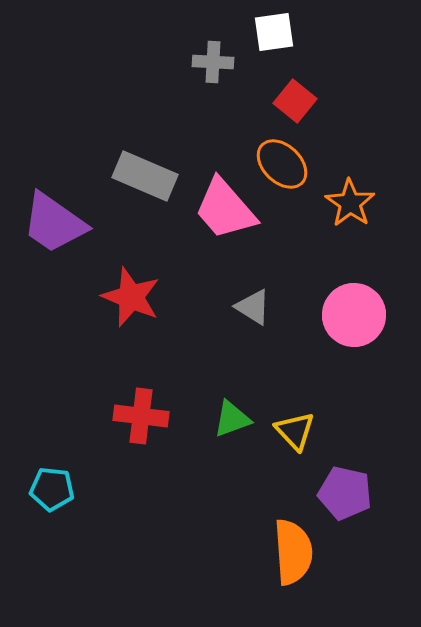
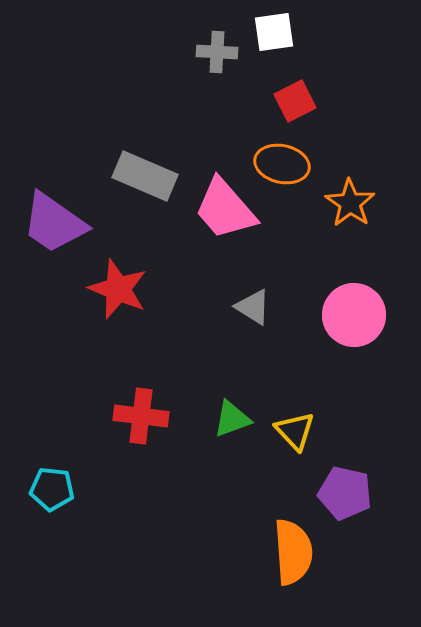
gray cross: moved 4 px right, 10 px up
red square: rotated 24 degrees clockwise
orange ellipse: rotated 32 degrees counterclockwise
red star: moved 13 px left, 8 px up
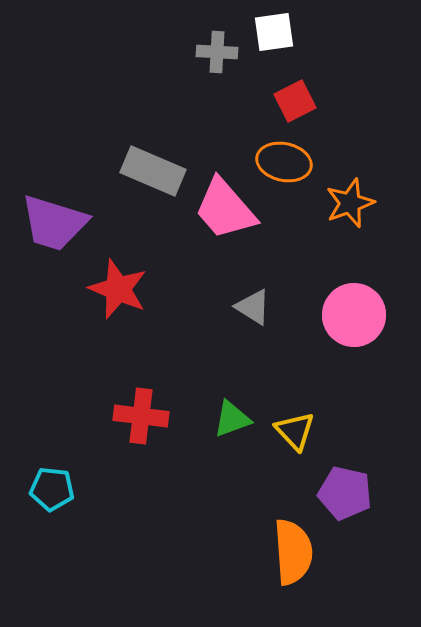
orange ellipse: moved 2 px right, 2 px up
gray rectangle: moved 8 px right, 5 px up
orange star: rotated 18 degrees clockwise
purple trapezoid: rotated 18 degrees counterclockwise
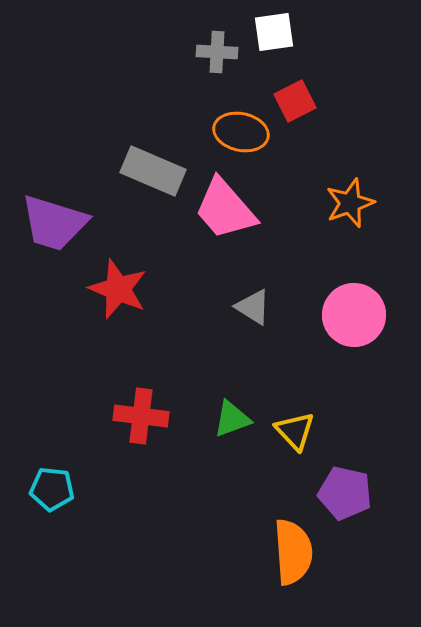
orange ellipse: moved 43 px left, 30 px up
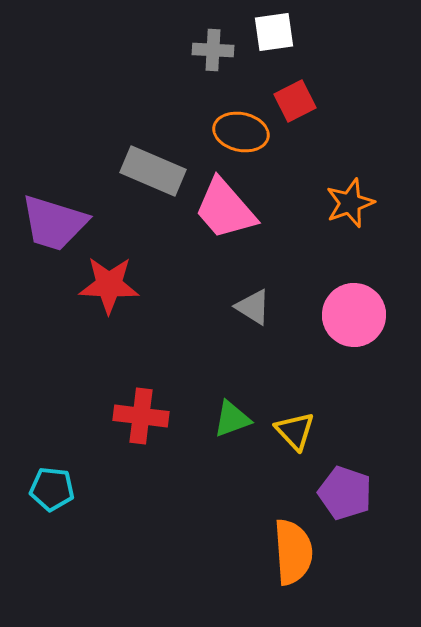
gray cross: moved 4 px left, 2 px up
red star: moved 9 px left, 4 px up; rotated 20 degrees counterclockwise
purple pentagon: rotated 6 degrees clockwise
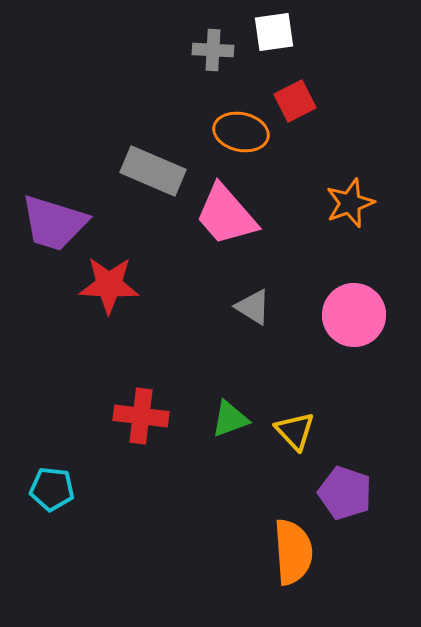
pink trapezoid: moved 1 px right, 6 px down
green triangle: moved 2 px left
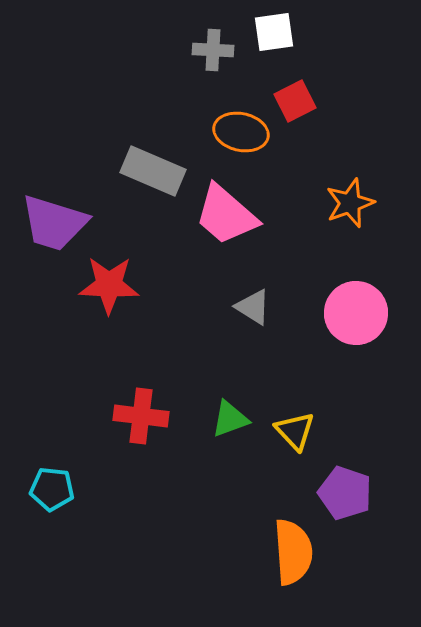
pink trapezoid: rotated 8 degrees counterclockwise
pink circle: moved 2 px right, 2 px up
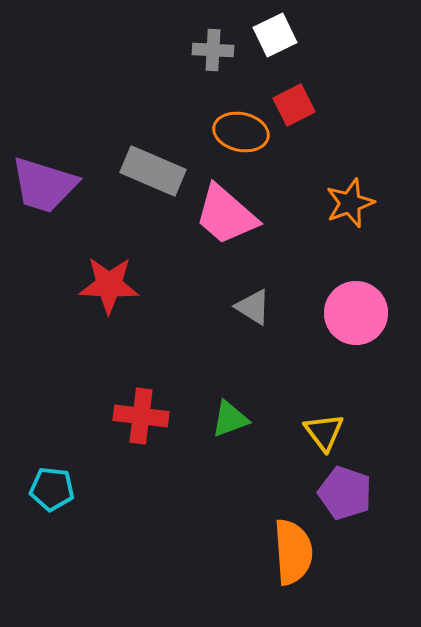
white square: moved 1 px right, 3 px down; rotated 18 degrees counterclockwise
red square: moved 1 px left, 4 px down
purple trapezoid: moved 10 px left, 38 px up
yellow triangle: moved 29 px right, 1 px down; rotated 6 degrees clockwise
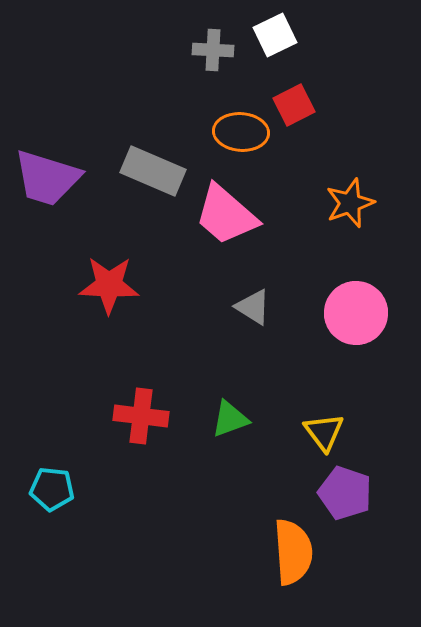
orange ellipse: rotated 8 degrees counterclockwise
purple trapezoid: moved 3 px right, 7 px up
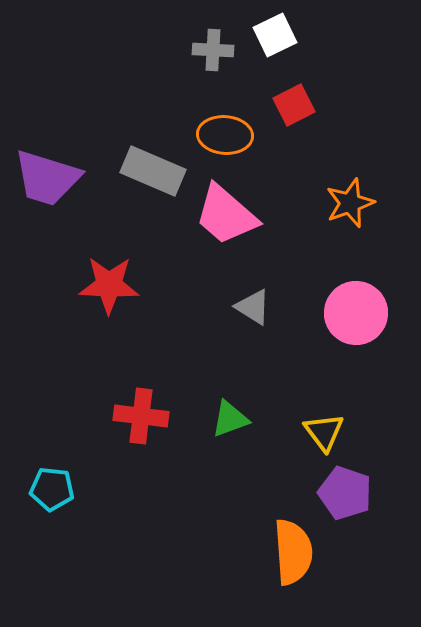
orange ellipse: moved 16 px left, 3 px down
